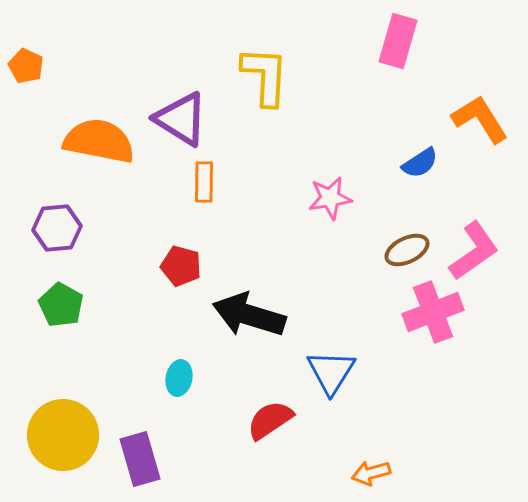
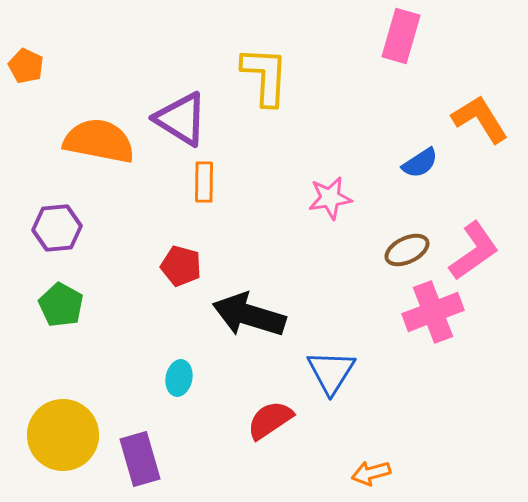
pink rectangle: moved 3 px right, 5 px up
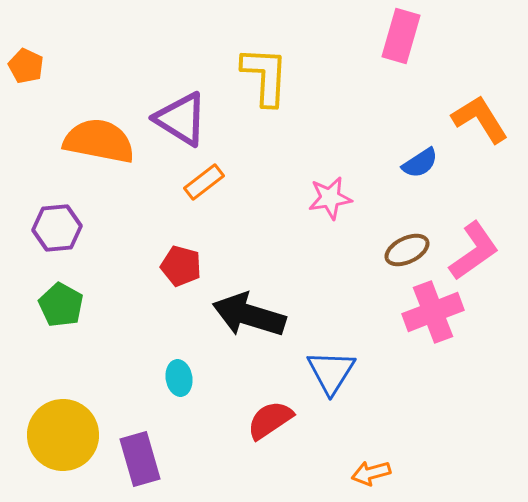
orange rectangle: rotated 51 degrees clockwise
cyan ellipse: rotated 20 degrees counterclockwise
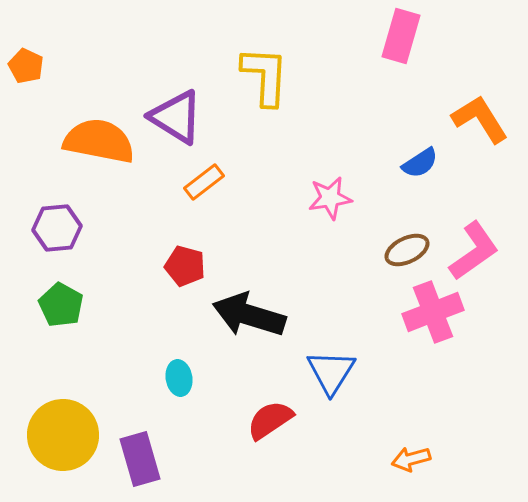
purple triangle: moved 5 px left, 2 px up
red pentagon: moved 4 px right
orange arrow: moved 40 px right, 14 px up
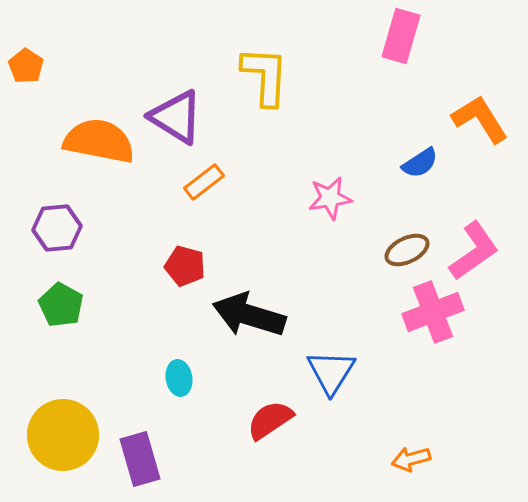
orange pentagon: rotated 8 degrees clockwise
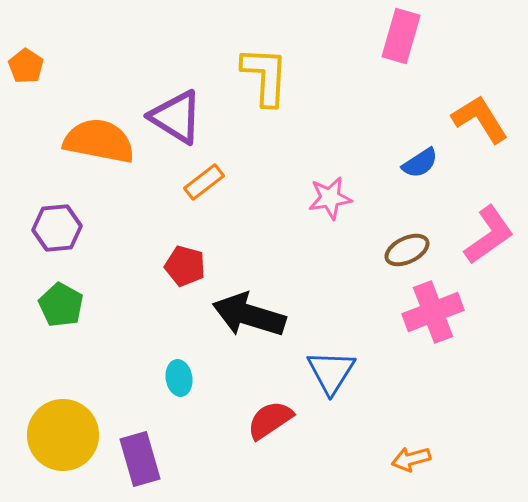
pink L-shape: moved 15 px right, 16 px up
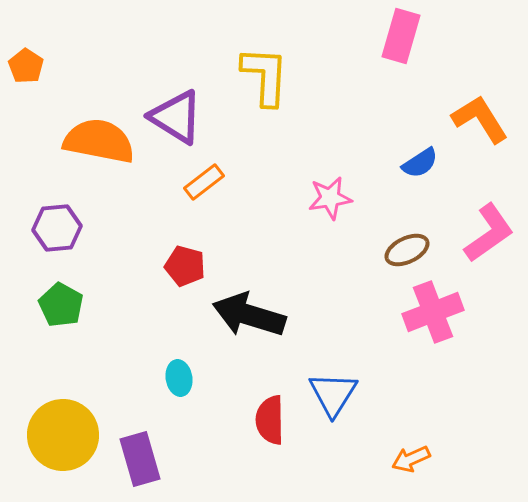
pink L-shape: moved 2 px up
blue triangle: moved 2 px right, 22 px down
red semicircle: rotated 57 degrees counterclockwise
orange arrow: rotated 9 degrees counterclockwise
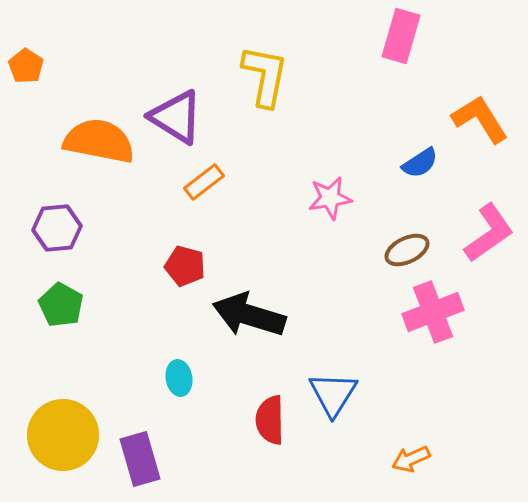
yellow L-shape: rotated 8 degrees clockwise
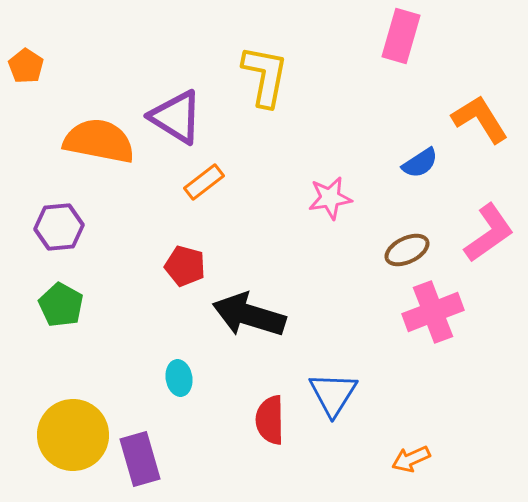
purple hexagon: moved 2 px right, 1 px up
yellow circle: moved 10 px right
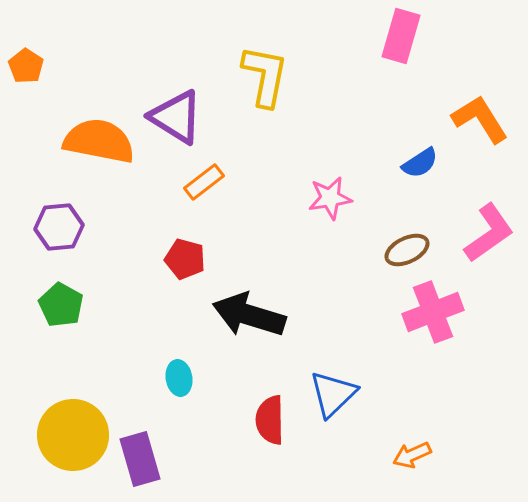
red pentagon: moved 7 px up
blue triangle: rotated 14 degrees clockwise
orange arrow: moved 1 px right, 4 px up
